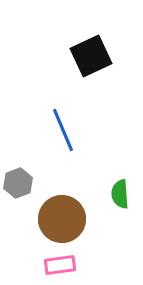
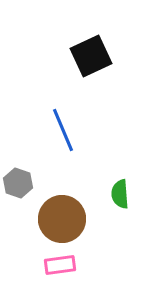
gray hexagon: rotated 20 degrees counterclockwise
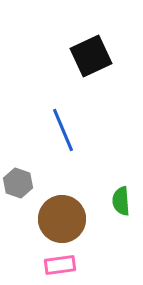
green semicircle: moved 1 px right, 7 px down
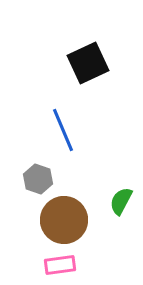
black square: moved 3 px left, 7 px down
gray hexagon: moved 20 px right, 4 px up
green semicircle: rotated 32 degrees clockwise
brown circle: moved 2 px right, 1 px down
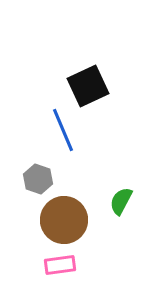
black square: moved 23 px down
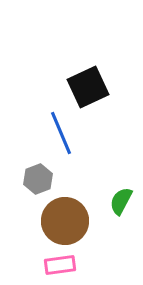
black square: moved 1 px down
blue line: moved 2 px left, 3 px down
gray hexagon: rotated 20 degrees clockwise
brown circle: moved 1 px right, 1 px down
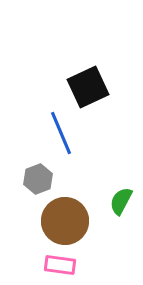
pink rectangle: rotated 16 degrees clockwise
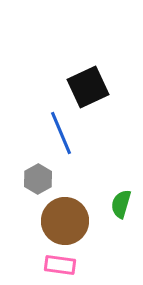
gray hexagon: rotated 8 degrees counterclockwise
green semicircle: moved 3 px down; rotated 12 degrees counterclockwise
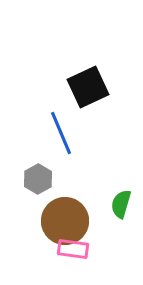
pink rectangle: moved 13 px right, 16 px up
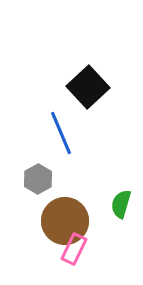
black square: rotated 18 degrees counterclockwise
pink rectangle: moved 1 px right; rotated 72 degrees counterclockwise
